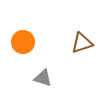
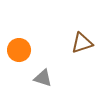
orange circle: moved 4 px left, 8 px down
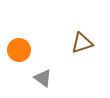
gray triangle: rotated 18 degrees clockwise
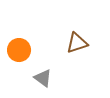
brown triangle: moved 5 px left
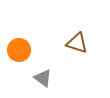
brown triangle: rotated 35 degrees clockwise
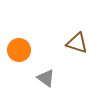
gray triangle: moved 3 px right
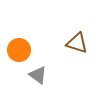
gray triangle: moved 8 px left, 3 px up
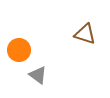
brown triangle: moved 8 px right, 9 px up
